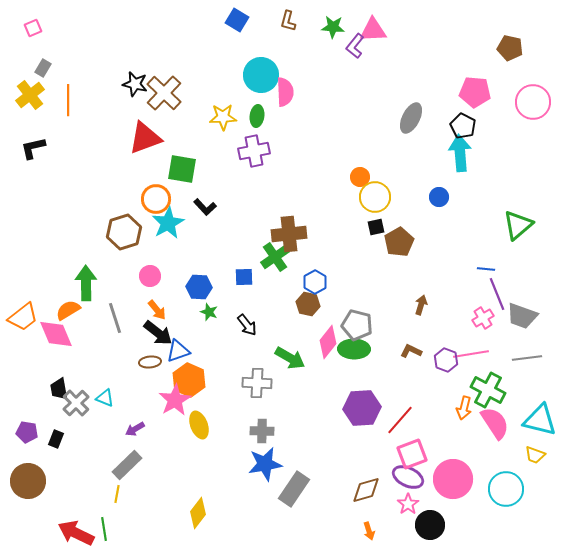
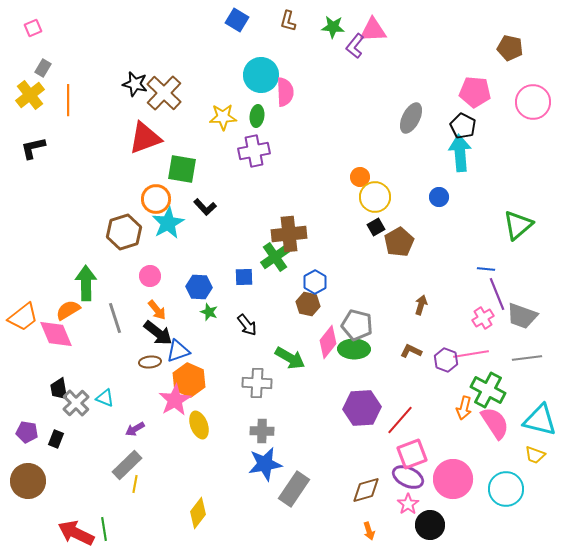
black square at (376, 227): rotated 18 degrees counterclockwise
yellow line at (117, 494): moved 18 px right, 10 px up
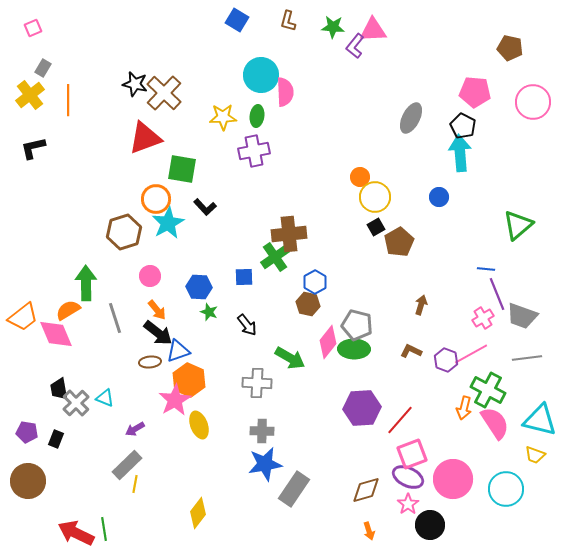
pink line at (471, 354): rotated 20 degrees counterclockwise
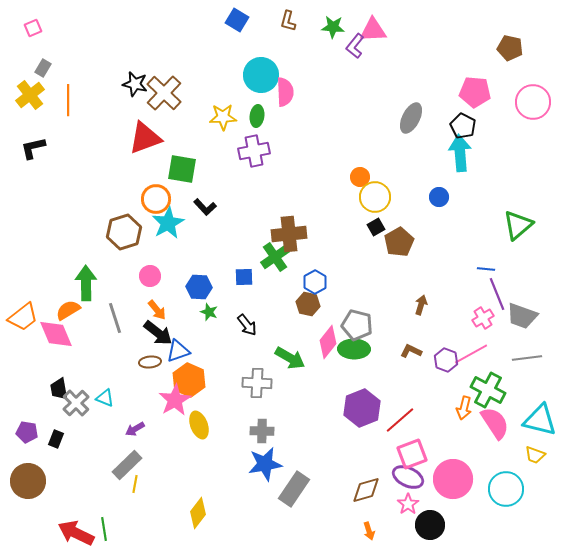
purple hexagon at (362, 408): rotated 18 degrees counterclockwise
red line at (400, 420): rotated 8 degrees clockwise
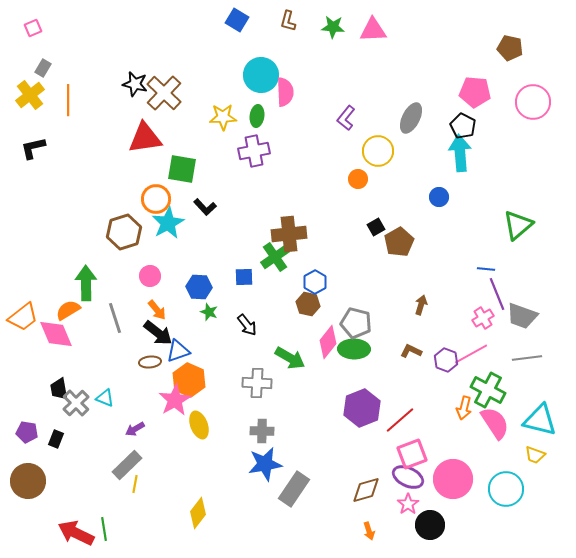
purple L-shape at (355, 46): moved 9 px left, 72 px down
red triangle at (145, 138): rotated 12 degrees clockwise
orange circle at (360, 177): moved 2 px left, 2 px down
yellow circle at (375, 197): moved 3 px right, 46 px up
gray pentagon at (357, 325): moved 1 px left, 2 px up
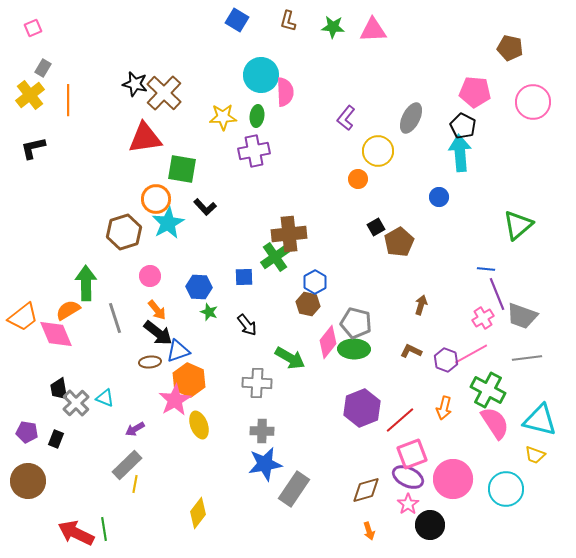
orange arrow at (464, 408): moved 20 px left
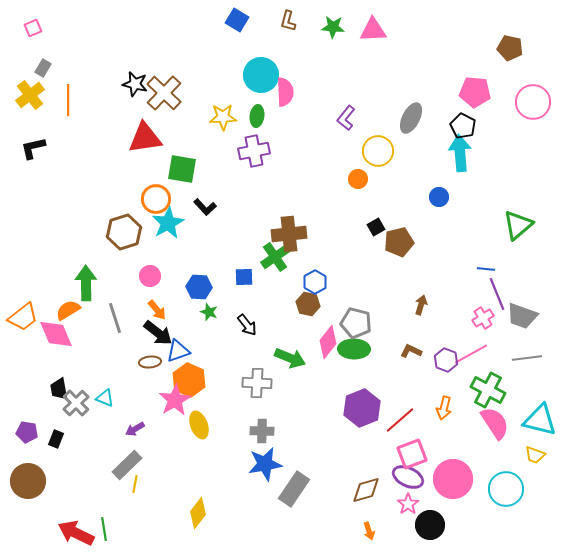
brown pentagon at (399, 242): rotated 16 degrees clockwise
green arrow at (290, 358): rotated 8 degrees counterclockwise
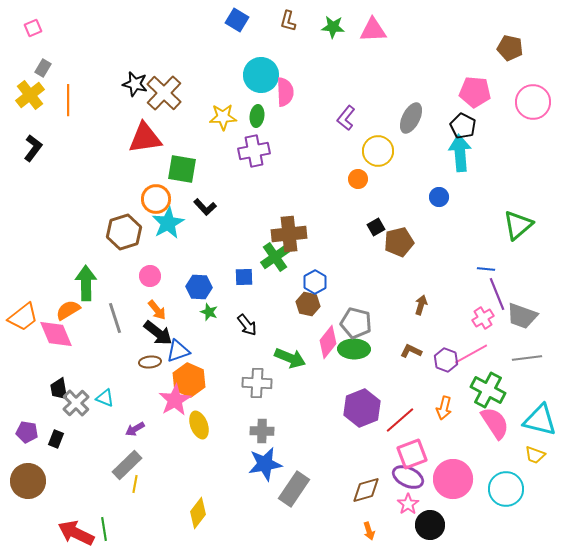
black L-shape at (33, 148): rotated 140 degrees clockwise
